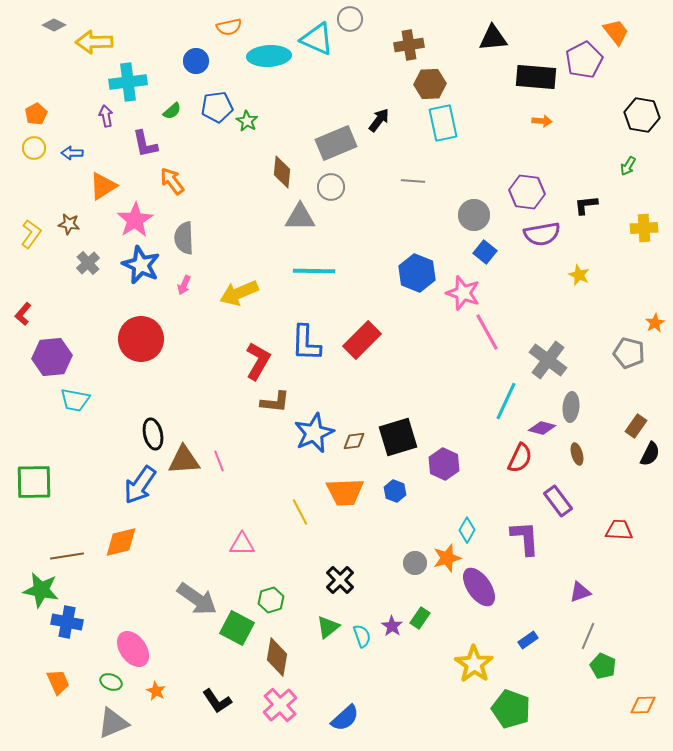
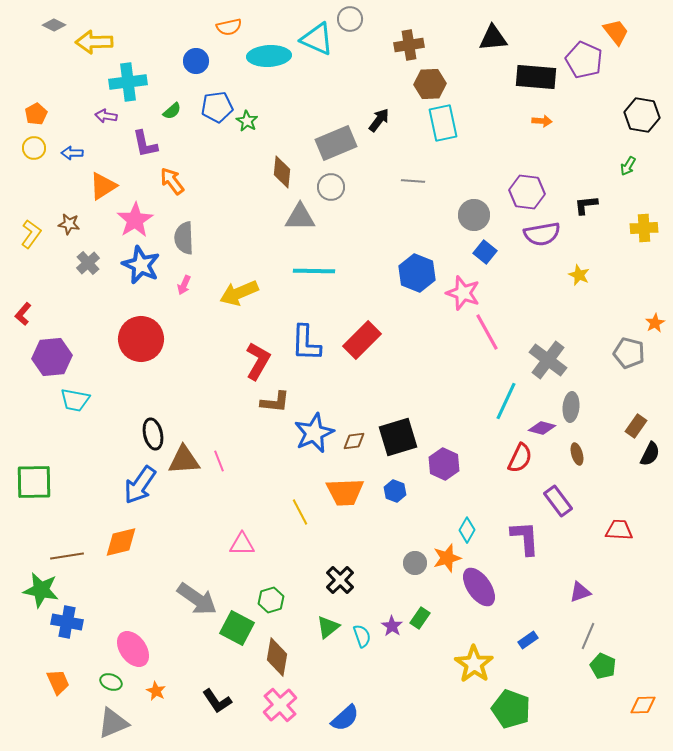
purple pentagon at (584, 60): rotated 21 degrees counterclockwise
purple arrow at (106, 116): rotated 70 degrees counterclockwise
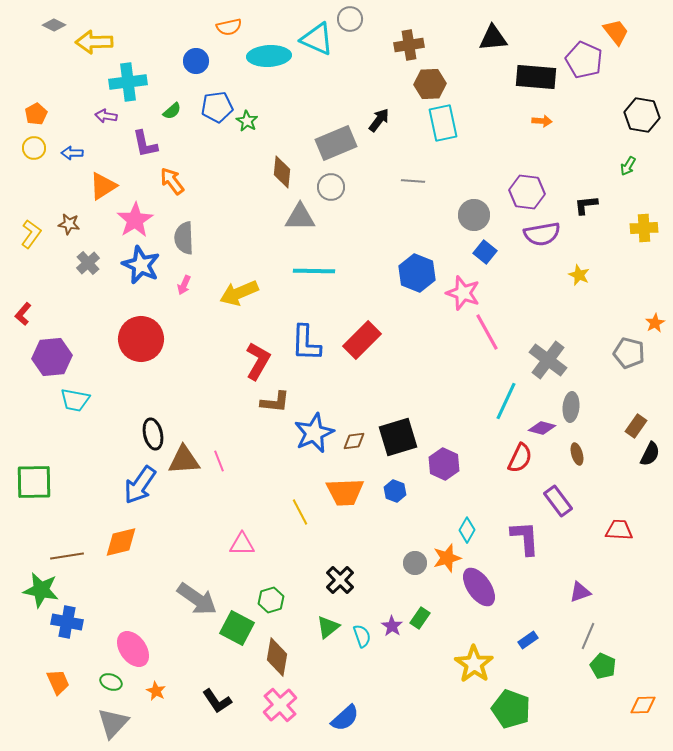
gray triangle at (113, 723): rotated 24 degrees counterclockwise
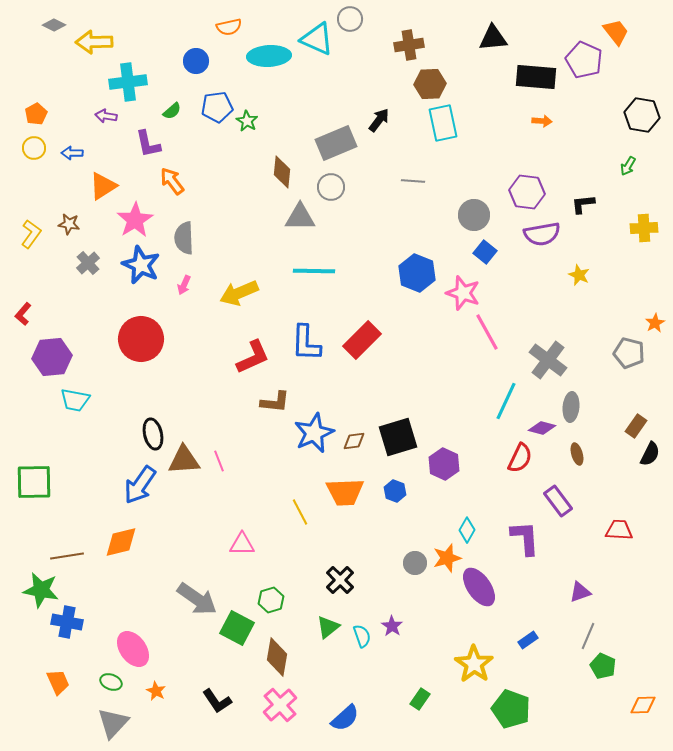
purple L-shape at (145, 144): moved 3 px right
black L-shape at (586, 205): moved 3 px left, 1 px up
red L-shape at (258, 361): moved 5 px left, 4 px up; rotated 36 degrees clockwise
green rectangle at (420, 618): moved 81 px down
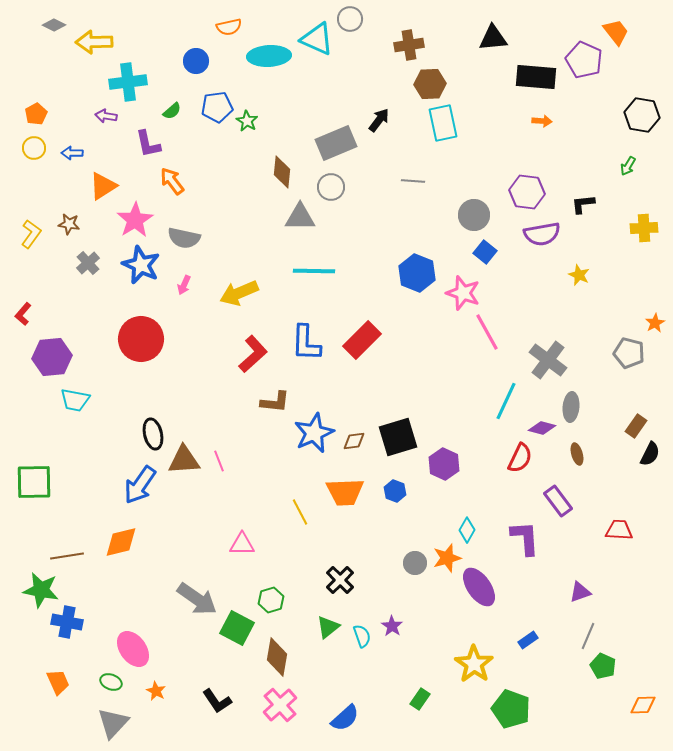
gray semicircle at (184, 238): rotated 76 degrees counterclockwise
red L-shape at (253, 357): moved 3 px up; rotated 18 degrees counterclockwise
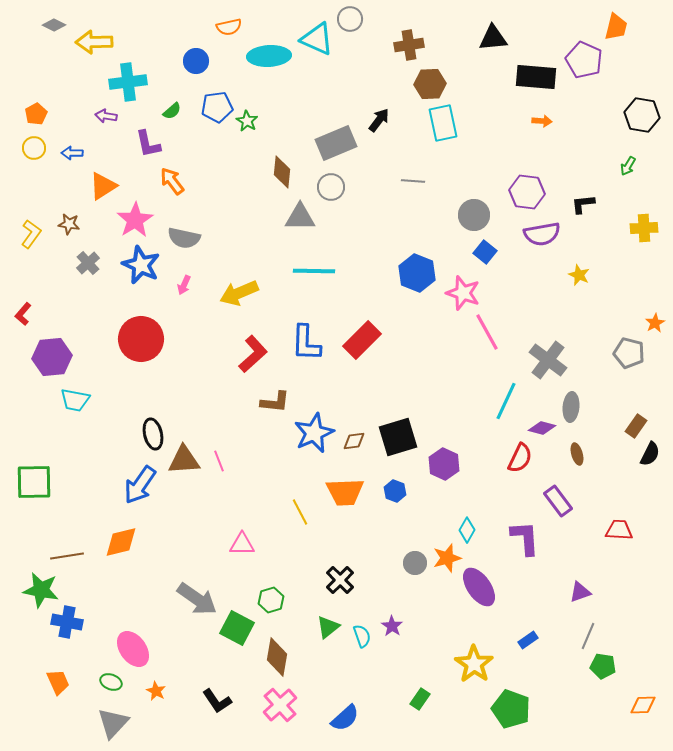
orange trapezoid at (616, 32): moved 5 px up; rotated 52 degrees clockwise
green pentagon at (603, 666): rotated 15 degrees counterclockwise
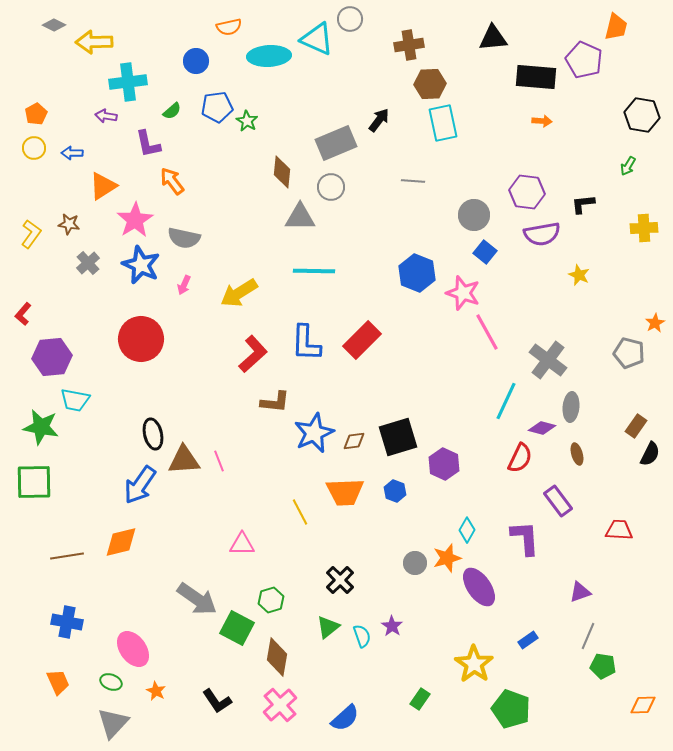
yellow arrow at (239, 293): rotated 9 degrees counterclockwise
green star at (41, 590): moved 163 px up
